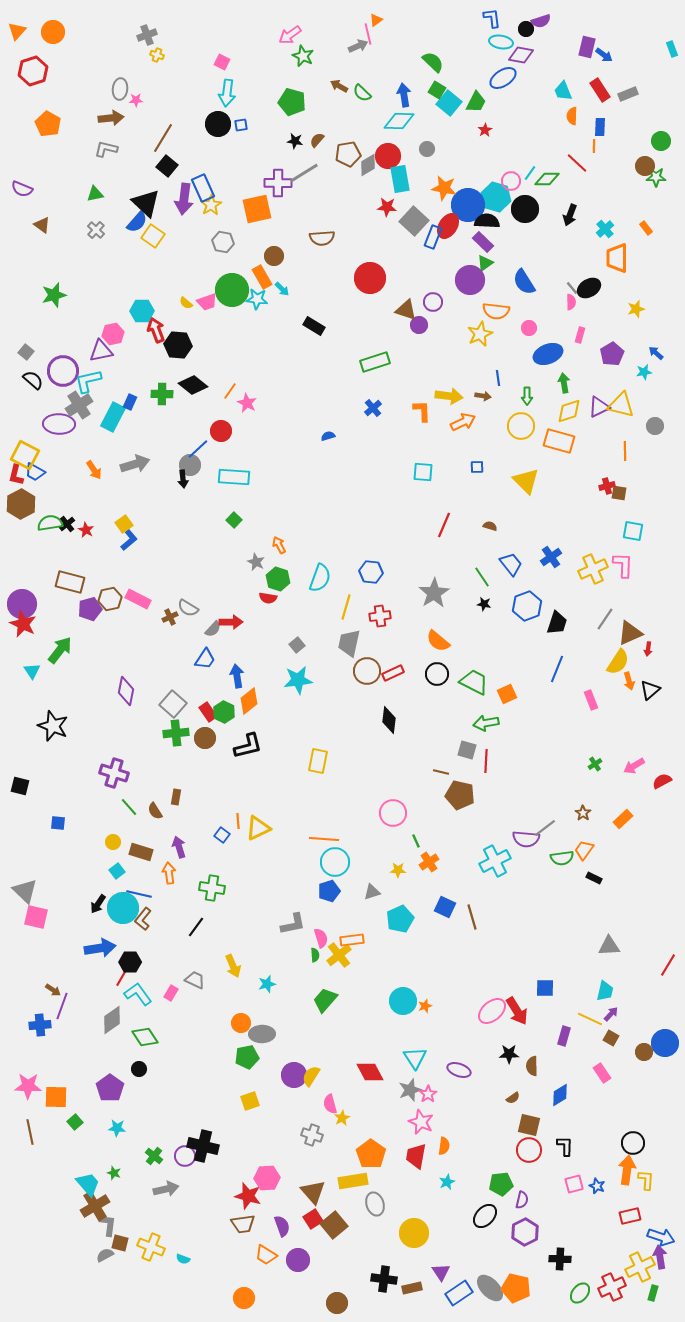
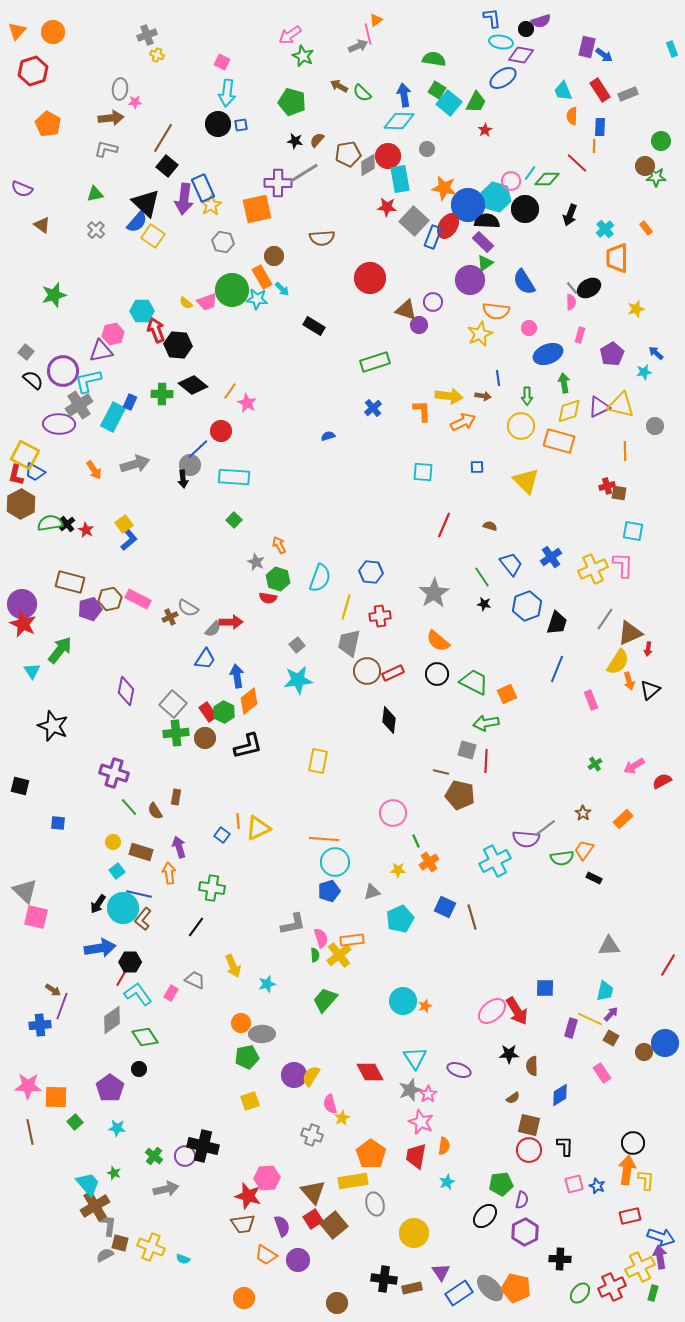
green semicircle at (433, 62): moved 1 px right, 3 px up; rotated 35 degrees counterclockwise
pink star at (136, 100): moved 1 px left, 2 px down
purple rectangle at (564, 1036): moved 7 px right, 8 px up
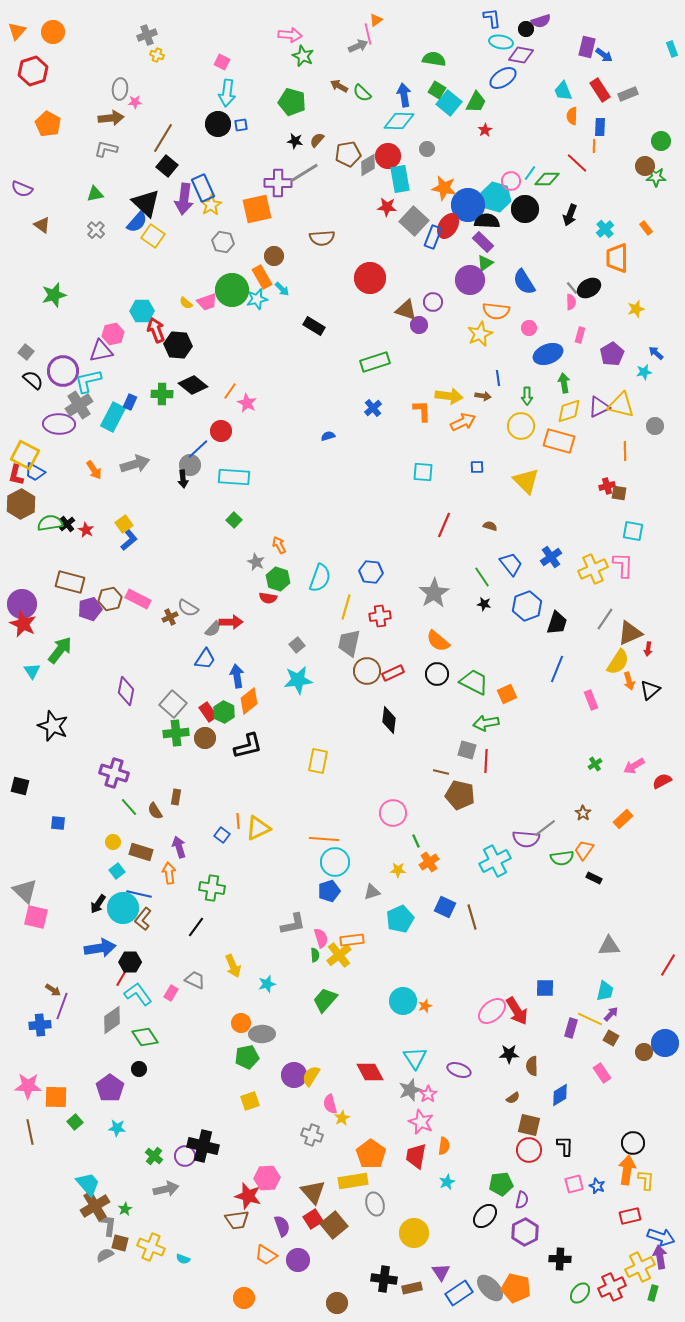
pink arrow at (290, 35): rotated 140 degrees counterclockwise
cyan star at (257, 299): rotated 20 degrees counterclockwise
green star at (114, 1173): moved 11 px right, 36 px down; rotated 24 degrees clockwise
brown trapezoid at (243, 1224): moved 6 px left, 4 px up
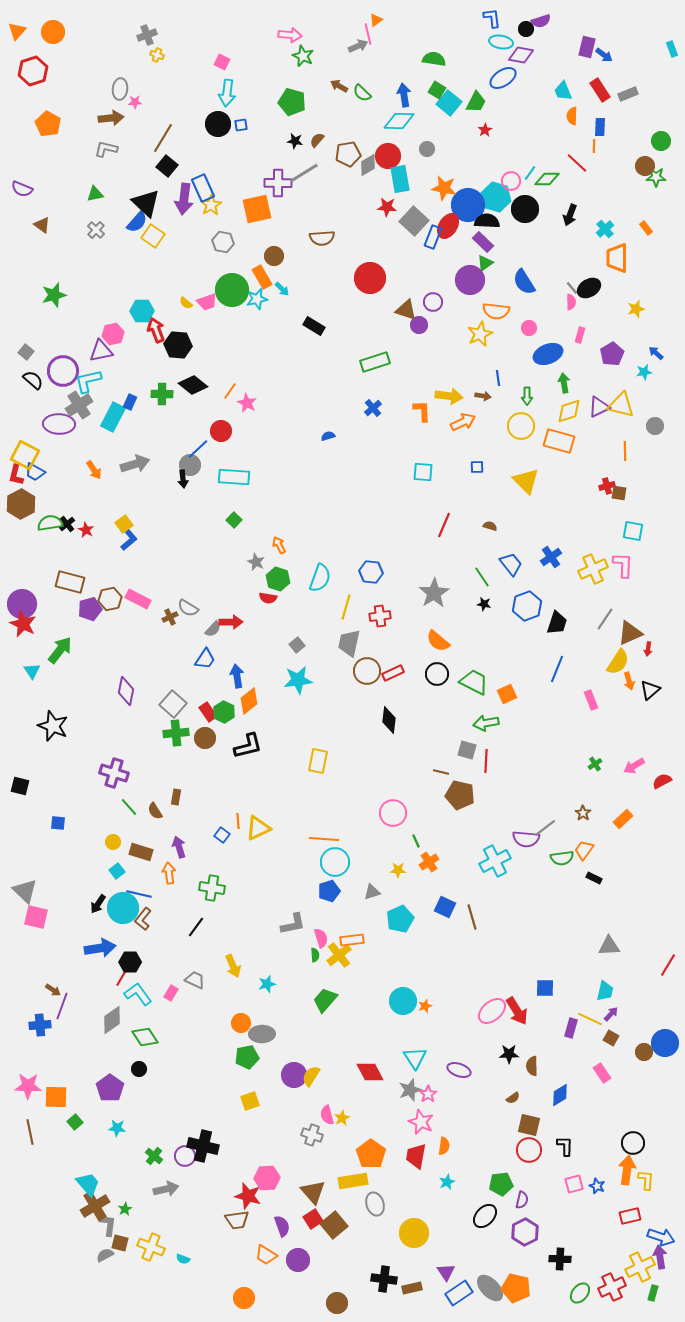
pink semicircle at (330, 1104): moved 3 px left, 11 px down
purple triangle at (441, 1272): moved 5 px right
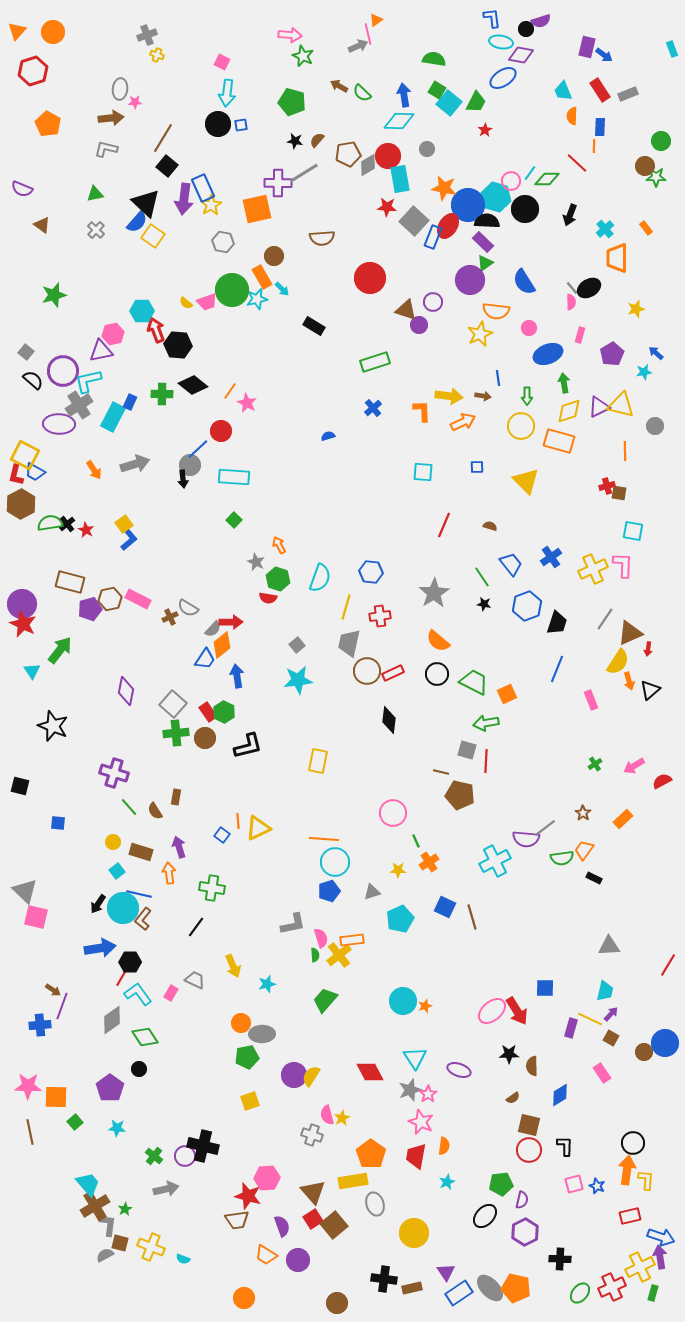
orange diamond at (249, 701): moved 27 px left, 56 px up
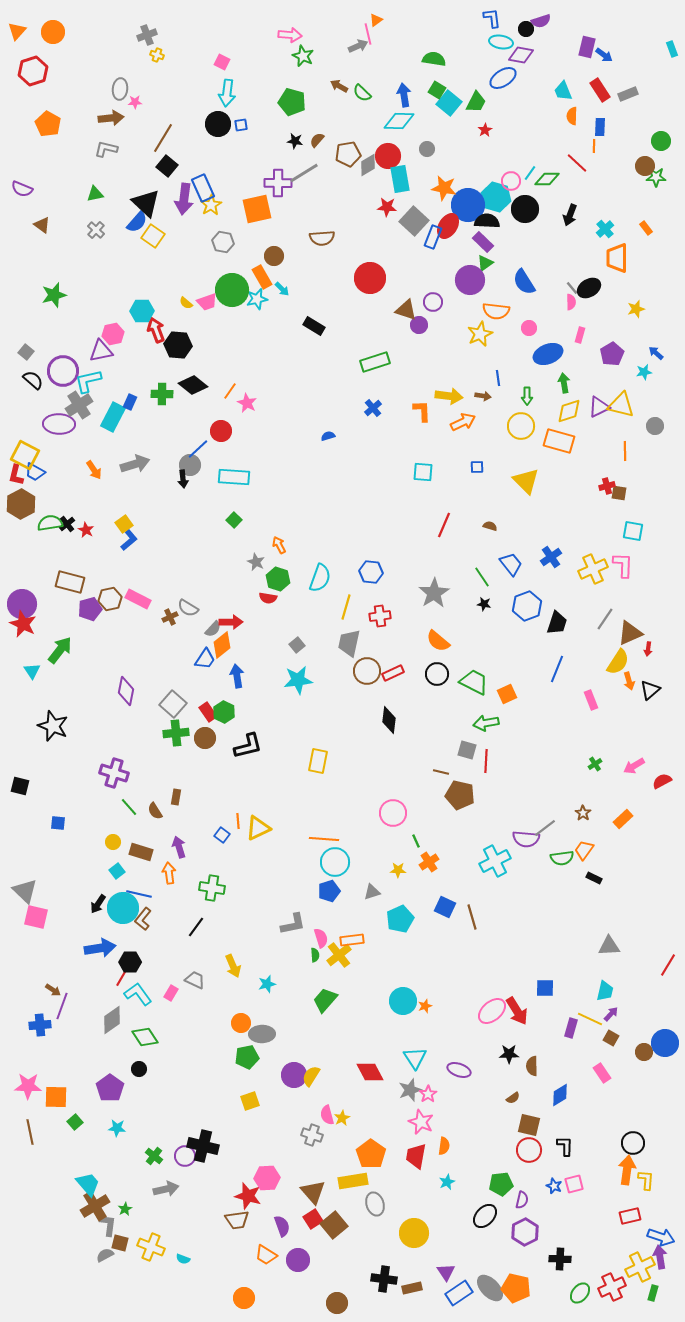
blue star at (597, 1186): moved 43 px left
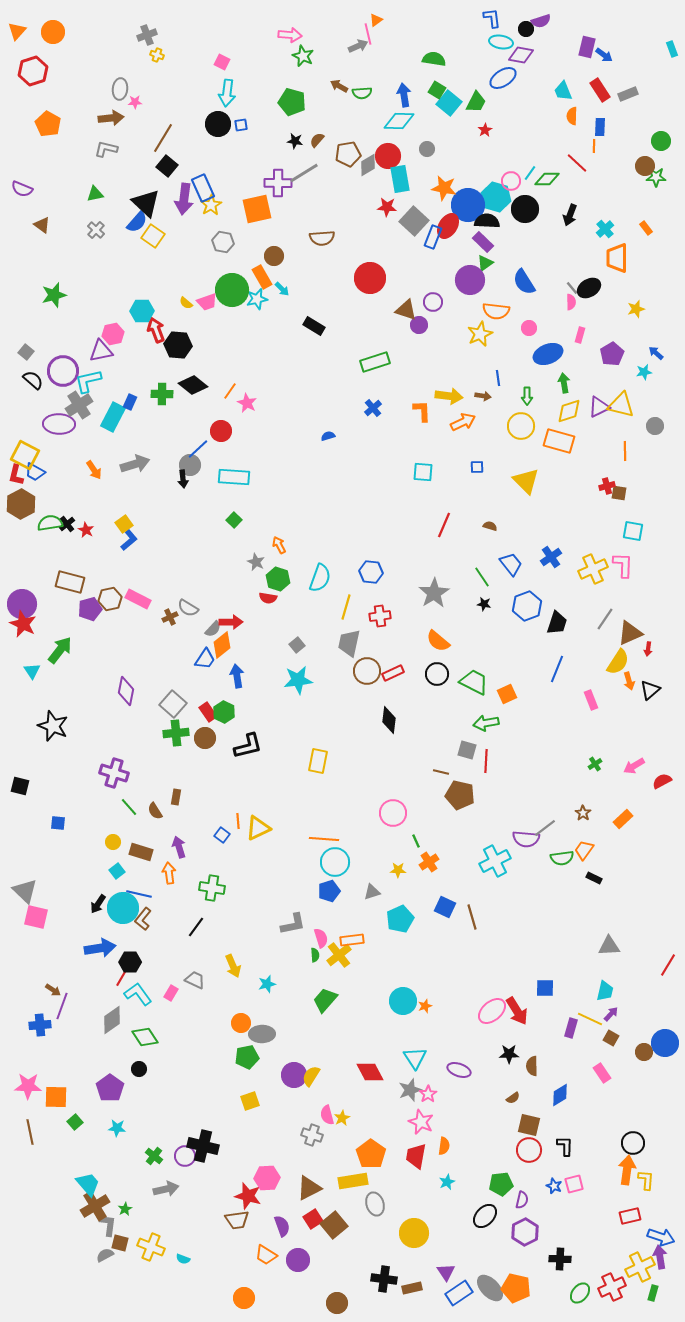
green semicircle at (362, 93): rotated 48 degrees counterclockwise
brown triangle at (313, 1192): moved 4 px left, 4 px up; rotated 44 degrees clockwise
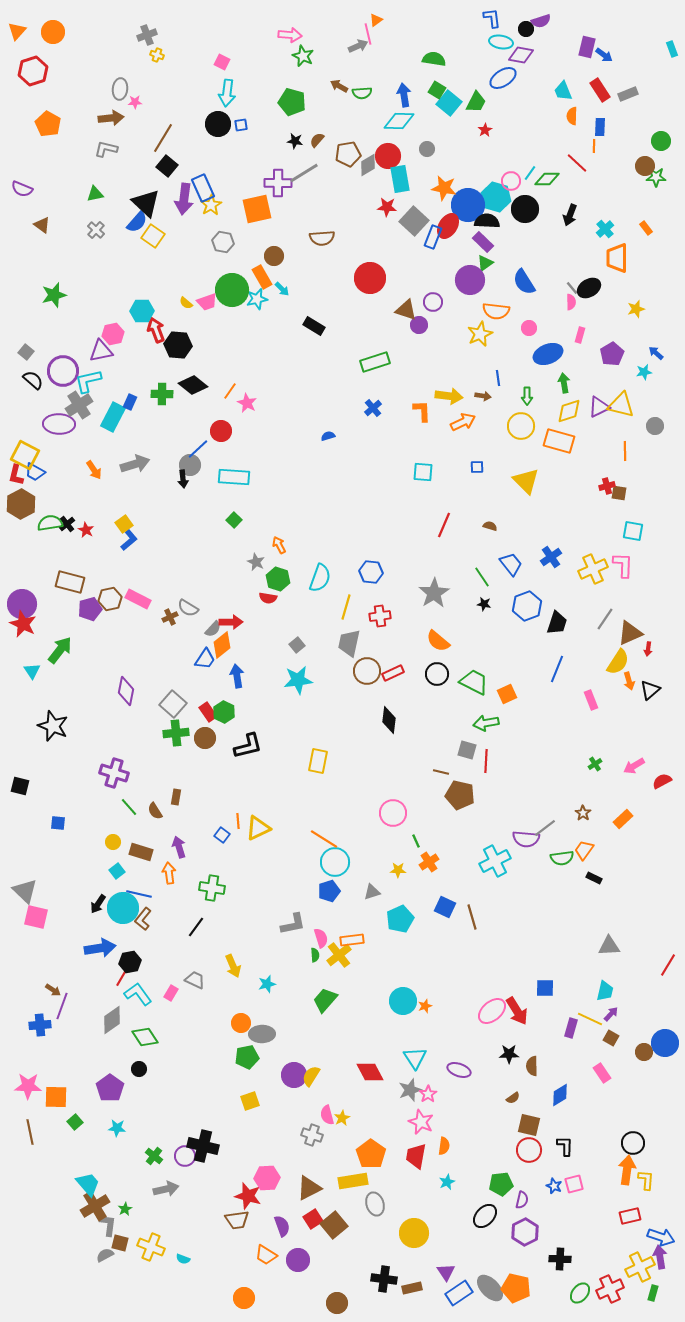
orange line at (324, 839): rotated 28 degrees clockwise
black hexagon at (130, 962): rotated 10 degrees counterclockwise
red cross at (612, 1287): moved 2 px left, 2 px down
